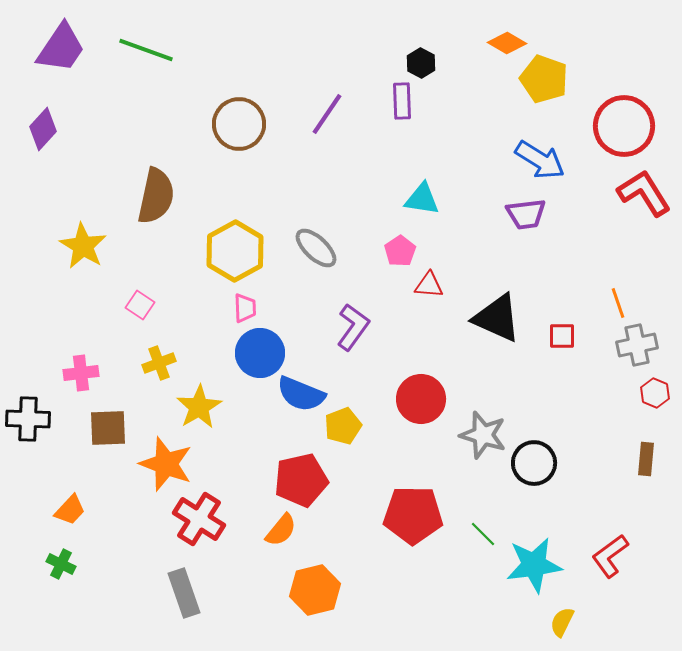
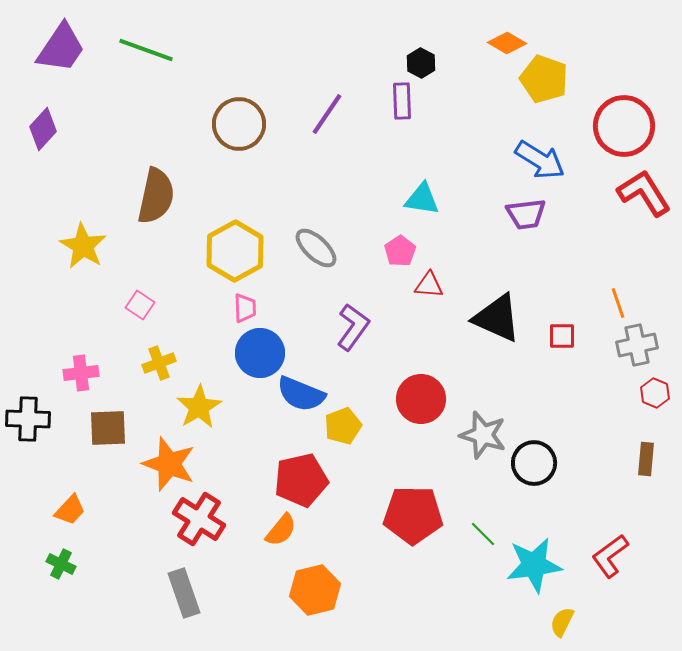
orange star at (166, 464): moved 3 px right
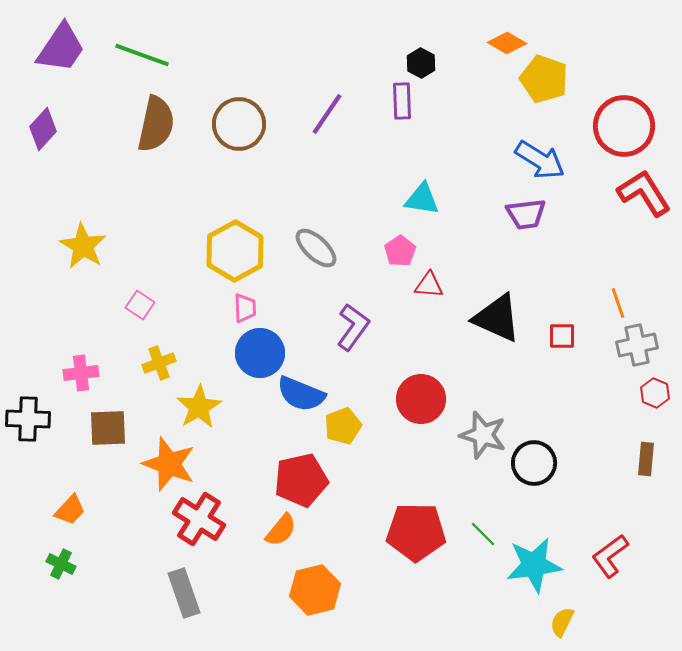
green line at (146, 50): moved 4 px left, 5 px down
brown semicircle at (156, 196): moved 72 px up
red pentagon at (413, 515): moved 3 px right, 17 px down
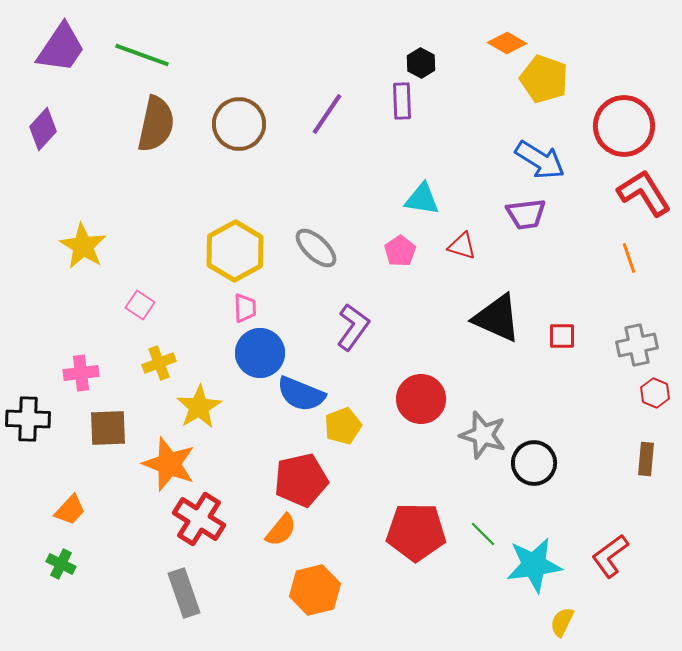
red triangle at (429, 285): moved 33 px right, 39 px up; rotated 12 degrees clockwise
orange line at (618, 303): moved 11 px right, 45 px up
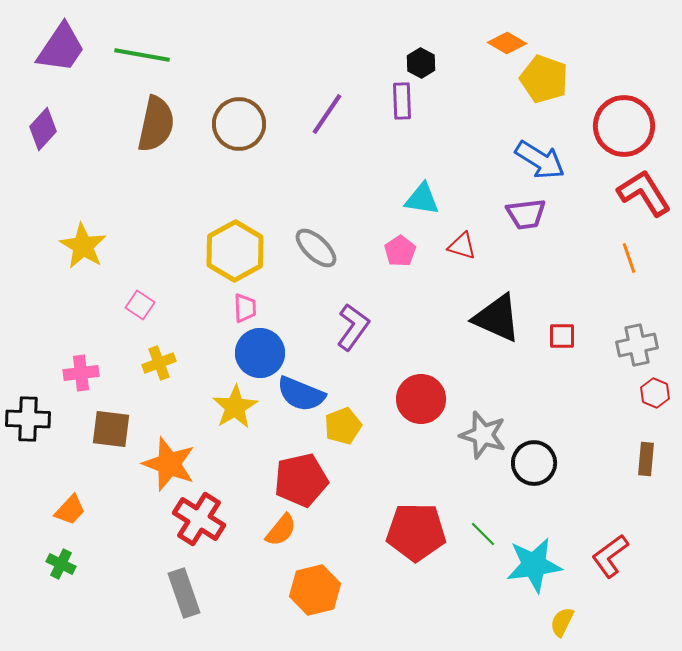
green line at (142, 55): rotated 10 degrees counterclockwise
yellow star at (199, 407): moved 36 px right
brown square at (108, 428): moved 3 px right, 1 px down; rotated 9 degrees clockwise
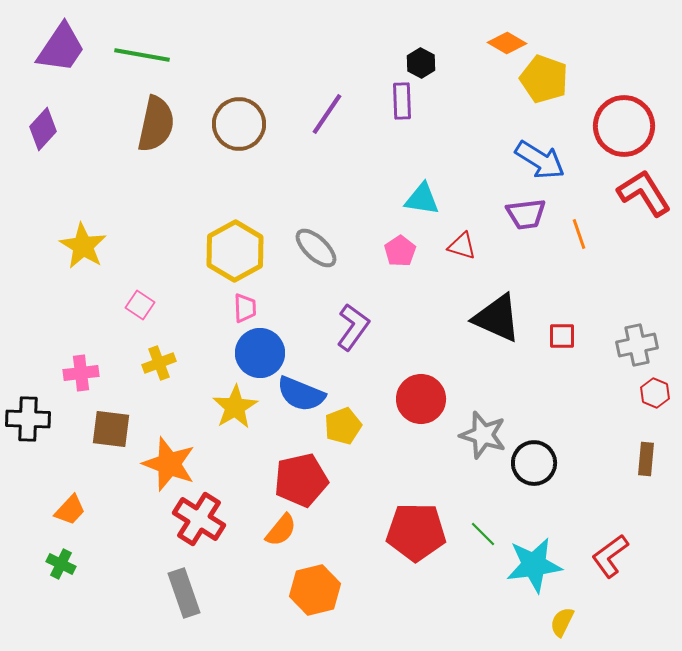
orange line at (629, 258): moved 50 px left, 24 px up
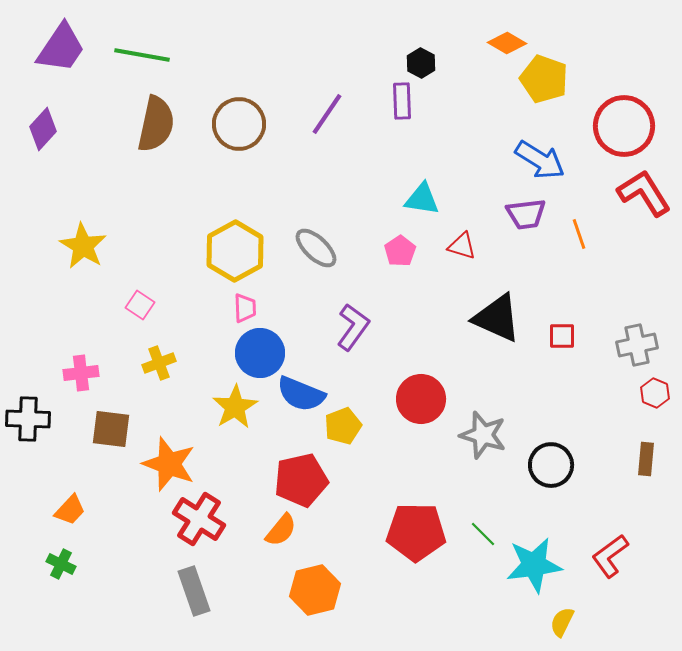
black circle at (534, 463): moved 17 px right, 2 px down
gray rectangle at (184, 593): moved 10 px right, 2 px up
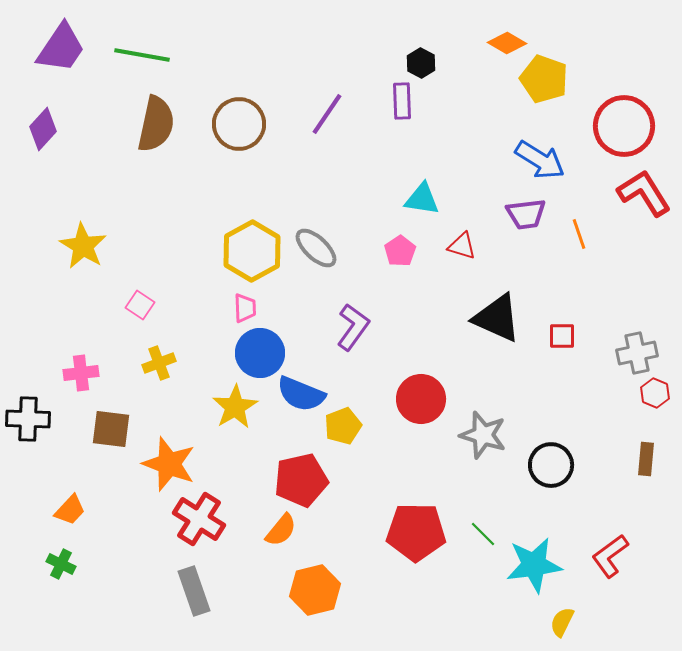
yellow hexagon at (235, 251): moved 17 px right
gray cross at (637, 345): moved 8 px down
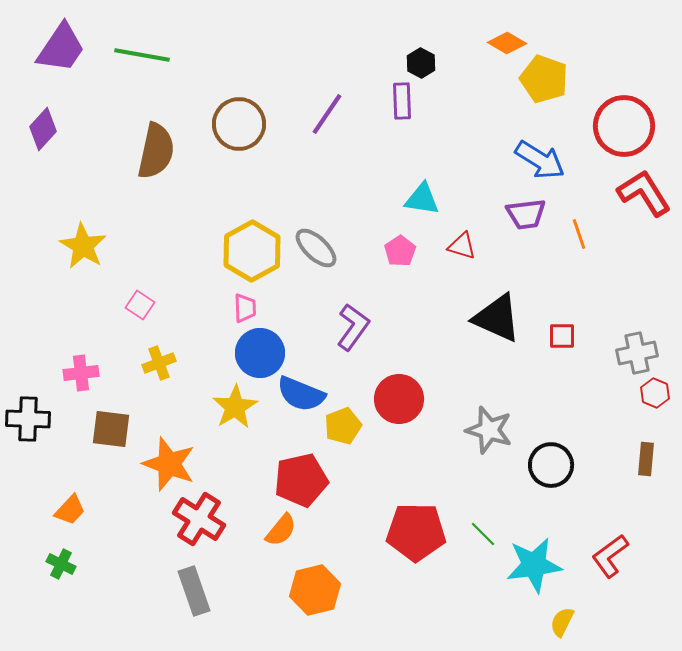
brown semicircle at (156, 124): moved 27 px down
red circle at (421, 399): moved 22 px left
gray star at (483, 435): moved 6 px right, 5 px up
